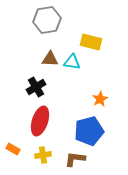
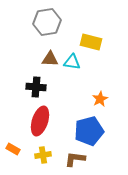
gray hexagon: moved 2 px down
black cross: rotated 36 degrees clockwise
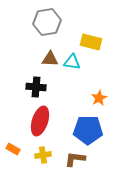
orange star: moved 1 px left, 1 px up
blue pentagon: moved 1 px left, 1 px up; rotated 16 degrees clockwise
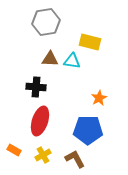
gray hexagon: moved 1 px left
yellow rectangle: moved 1 px left
cyan triangle: moved 1 px up
orange rectangle: moved 1 px right, 1 px down
yellow cross: rotated 21 degrees counterclockwise
brown L-shape: rotated 55 degrees clockwise
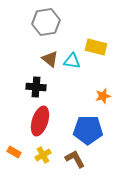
yellow rectangle: moved 6 px right, 5 px down
brown triangle: rotated 36 degrees clockwise
orange star: moved 4 px right, 2 px up; rotated 14 degrees clockwise
orange rectangle: moved 2 px down
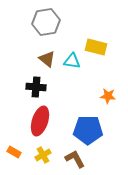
brown triangle: moved 3 px left
orange star: moved 5 px right; rotated 21 degrees clockwise
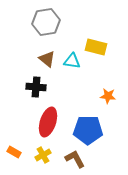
red ellipse: moved 8 px right, 1 px down
